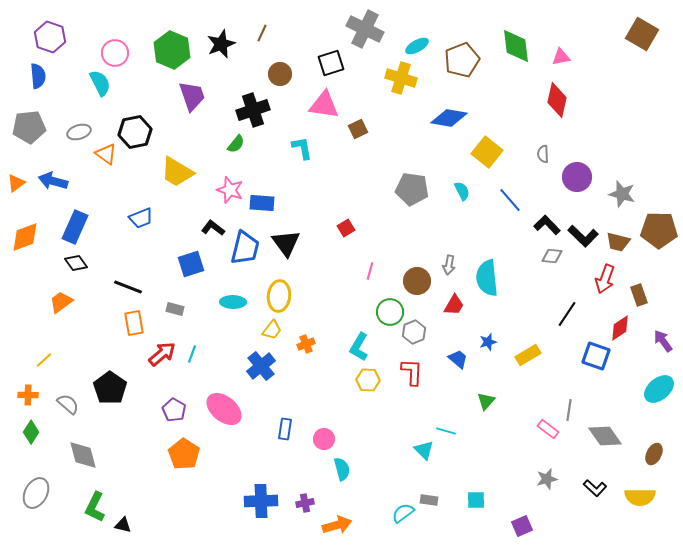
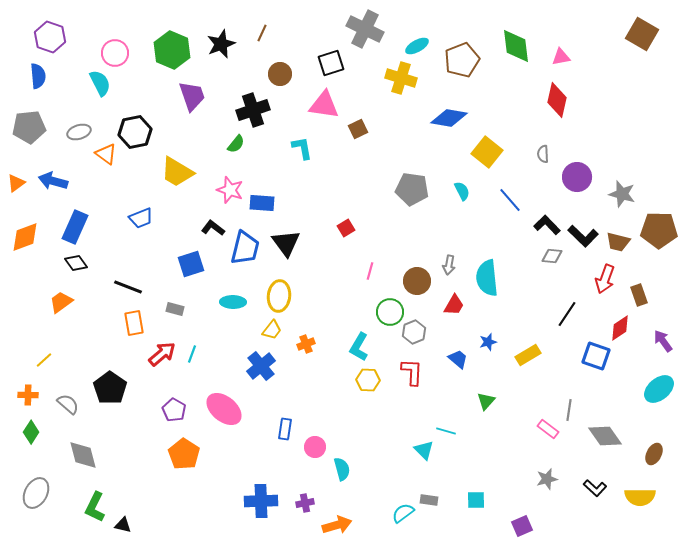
pink circle at (324, 439): moved 9 px left, 8 px down
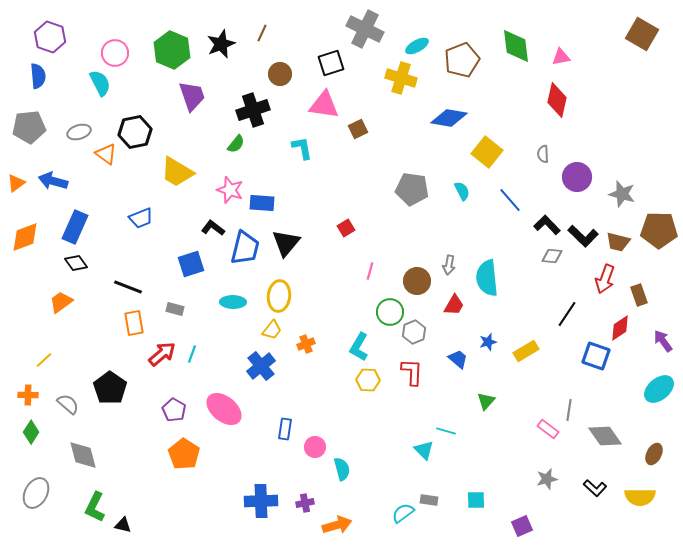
black triangle at (286, 243): rotated 16 degrees clockwise
yellow rectangle at (528, 355): moved 2 px left, 4 px up
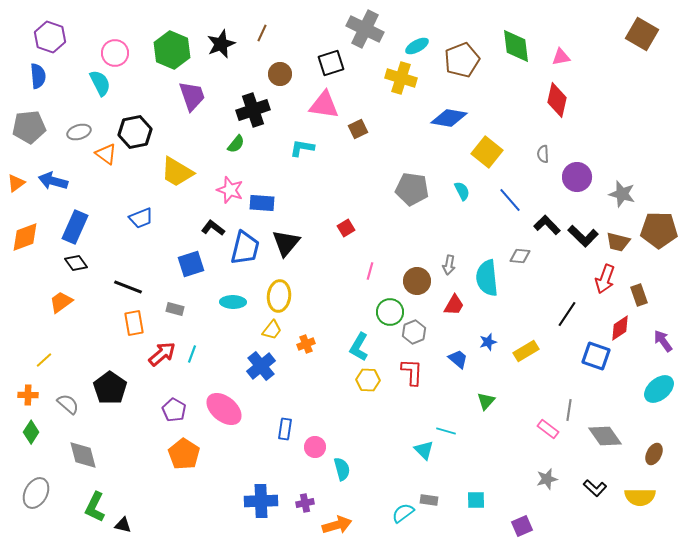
cyan L-shape at (302, 148): rotated 70 degrees counterclockwise
gray diamond at (552, 256): moved 32 px left
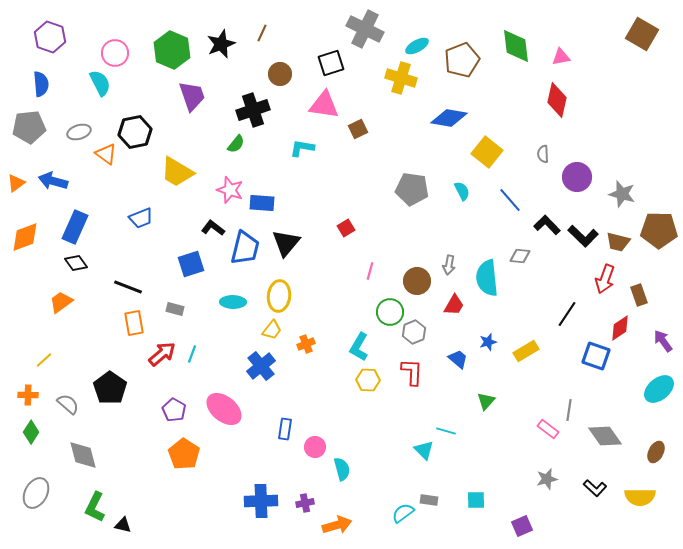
blue semicircle at (38, 76): moved 3 px right, 8 px down
brown ellipse at (654, 454): moved 2 px right, 2 px up
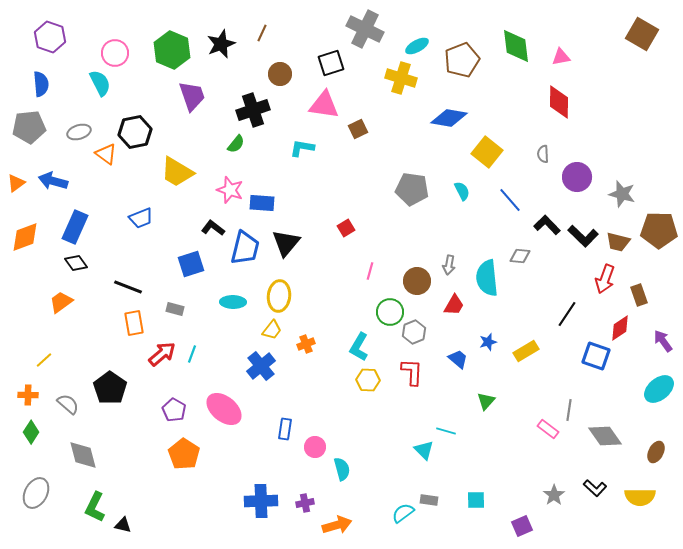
red diamond at (557, 100): moved 2 px right, 2 px down; rotated 12 degrees counterclockwise
gray star at (547, 479): moved 7 px right, 16 px down; rotated 20 degrees counterclockwise
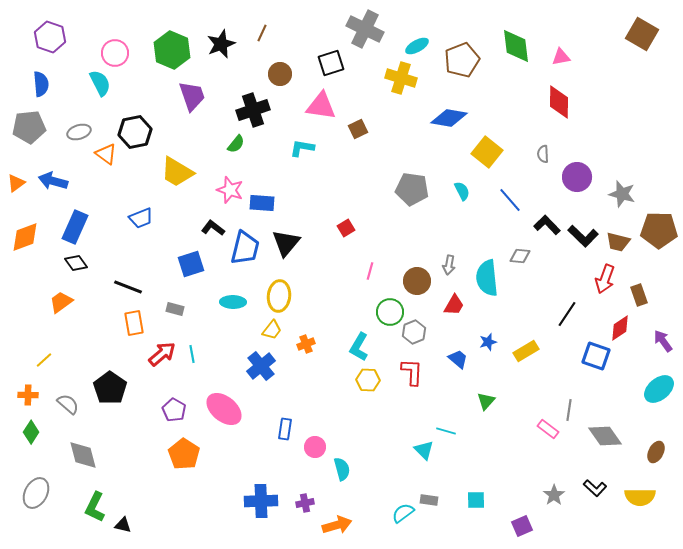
pink triangle at (324, 105): moved 3 px left, 1 px down
cyan line at (192, 354): rotated 30 degrees counterclockwise
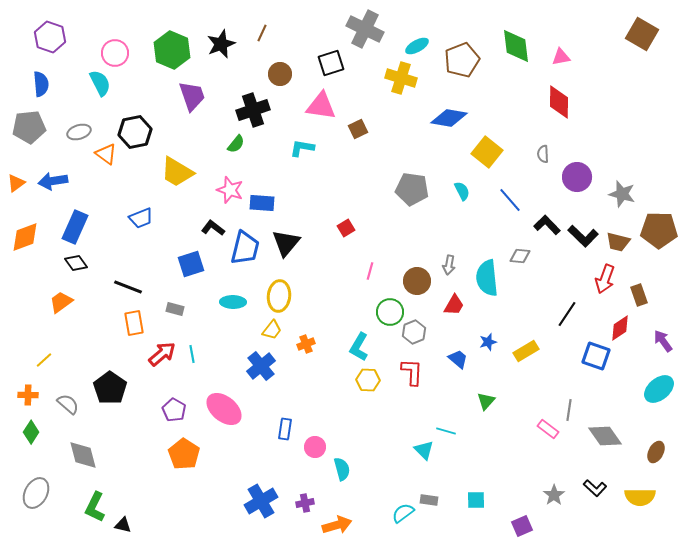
blue arrow at (53, 181): rotated 24 degrees counterclockwise
blue cross at (261, 501): rotated 28 degrees counterclockwise
